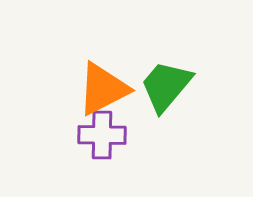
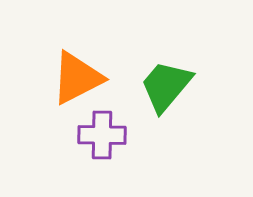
orange triangle: moved 26 px left, 11 px up
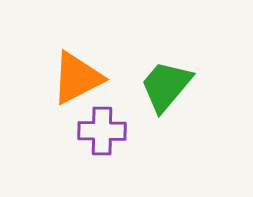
purple cross: moved 4 px up
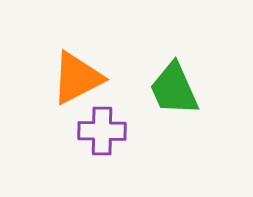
green trapezoid: moved 8 px right, 3 px down; rotated 64 degrees counterclockwise
